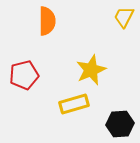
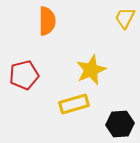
yellow trapezoid: moved 1 px right, 1 px down
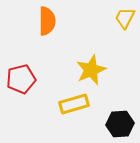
red pentagon: moved 3 px left, 4 px down
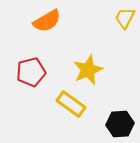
orange semicircle: rotated 60 degrees clockwise
yellow star: moved 3 px left
red pentagon: moved 10 px right, 7 px up
yellow rectangle: moved 3 px left; rotated 52 degrees clockwise
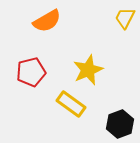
black hexagon: rotated 16 degrees counterclockwise
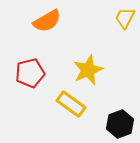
red pentagon: moved 1 px left, 1 px down
